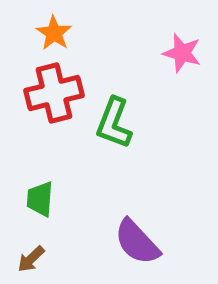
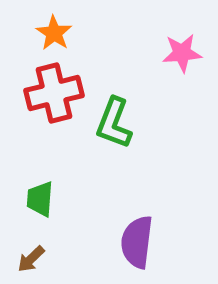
pink star: rotated 21 degrees counterclockwise
purple semicircle: rotated 50 degrees clockwise
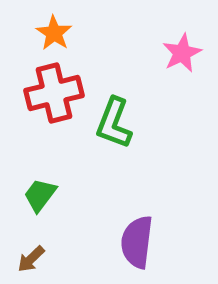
pink star: rotated 21 degrees counterclockwise
green trapezoid: moved 4 px up; rotated 33 degrees clockwise
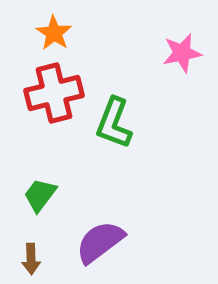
pink star: rotated 15 degrees clockwise
purple semicircle: moved 37 px left; rotated 46 degrees clockwise
brown arrow: rotated 48 degrees counterclockwise
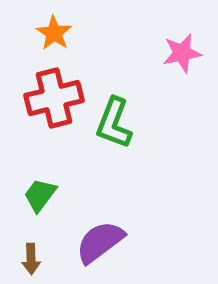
red cross: moved 5 px down
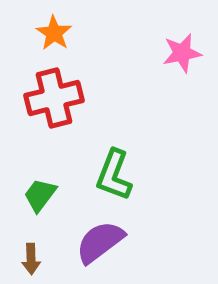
green L-shape: moved 52 px down
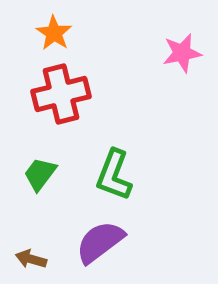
red cross: moved 7 px right, 4 px up
green trapezoid: moved 21 px up
brown arrow: rotated 108 degrees clockwise
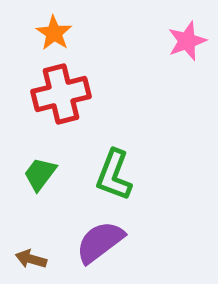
pink star: moved 5 px right, 12 px up; rotated 9 degrees counterclockwise
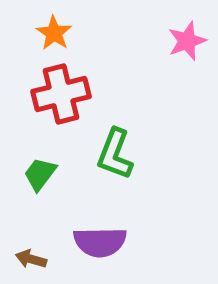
green L-shape: moved 1 px right, 21 px up
purple semicircle: rotated 144 degrees counterclockwise
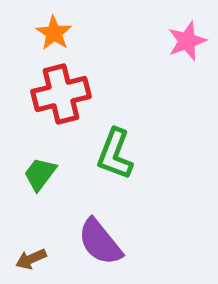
purple semicircle: rotated 52 degrees clockwise
brown arrow: rotated 40 degrees counterclockwise
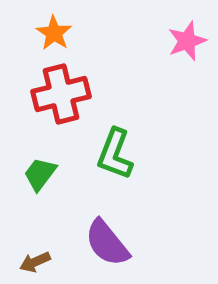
purple semicircle: moved 7 px right, 1 px down
brown arrow: moved 4 px right, 3 px down
